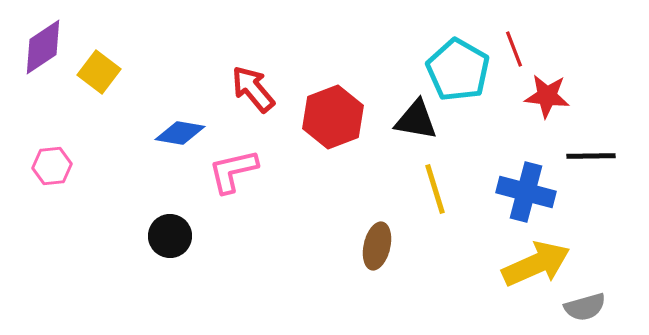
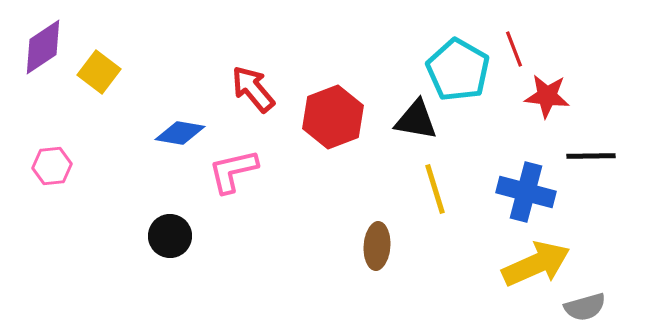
brown ellipse: rotated 9 degrees counterclockwise
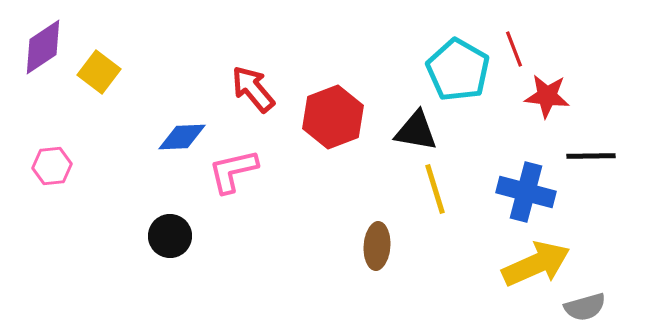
black triangle: moved 11 px down
blue diamond: moved 2 px right, 4 px down; rotated 12 degrees counterclockwise
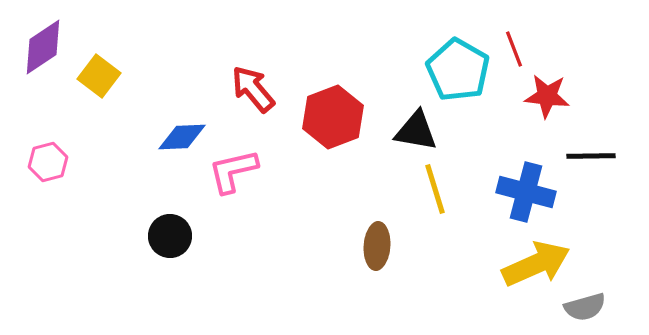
yellow square: moved 4 px down
pink hexagon: moved 4 px left, 4 px up; rotated 9 degrees counterclockwise
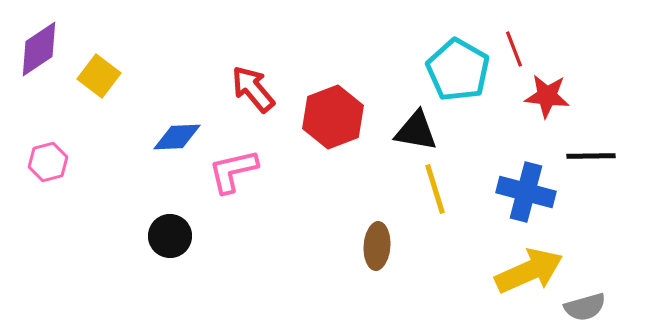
purple diamond: moved 4 px left, 2 px down
blue diamond: moved 5 px left
yellow arrow: moved 7 px left, 7 px down
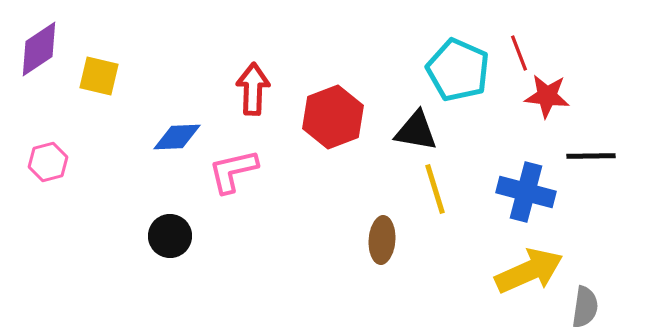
red line: moved 5 px right, 4 px down
cyan pentagon: rotated 6 degrees counterclockwise
yellow square: rotated 24 degrees counterclockwise
red arrow: rotated 42 degrees clockwise
brown ellipse: moved 5 px right, 6 px up
gray semicircle: rotated 66 degrees counterclockwise
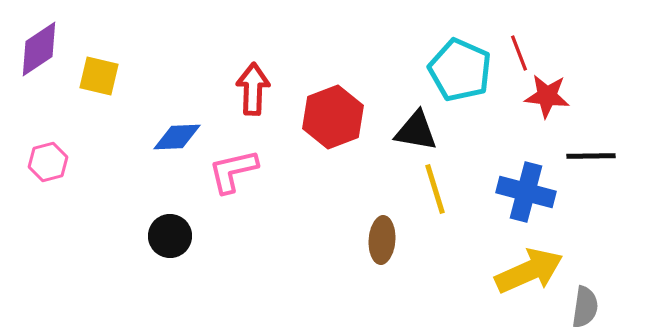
cyan pentagon: moved 2 px right
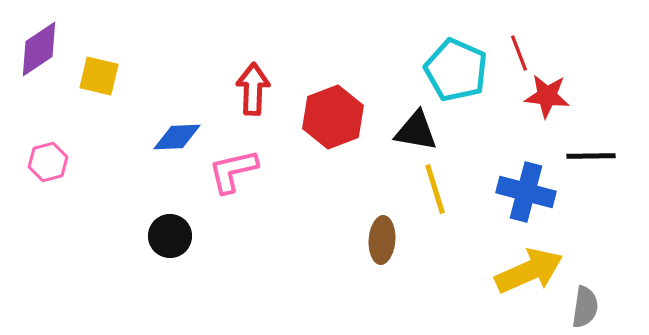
cyan pentagon: moved 4 px left
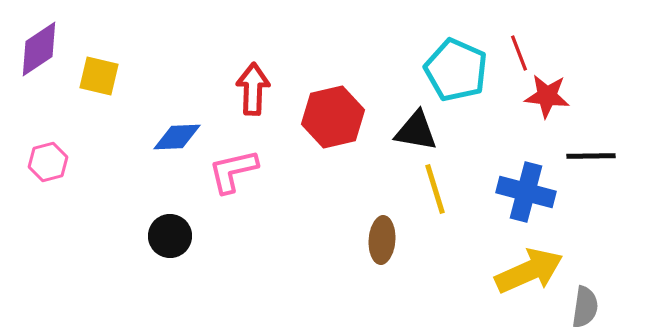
red hexagon: rotated 8 degrees clockwise
